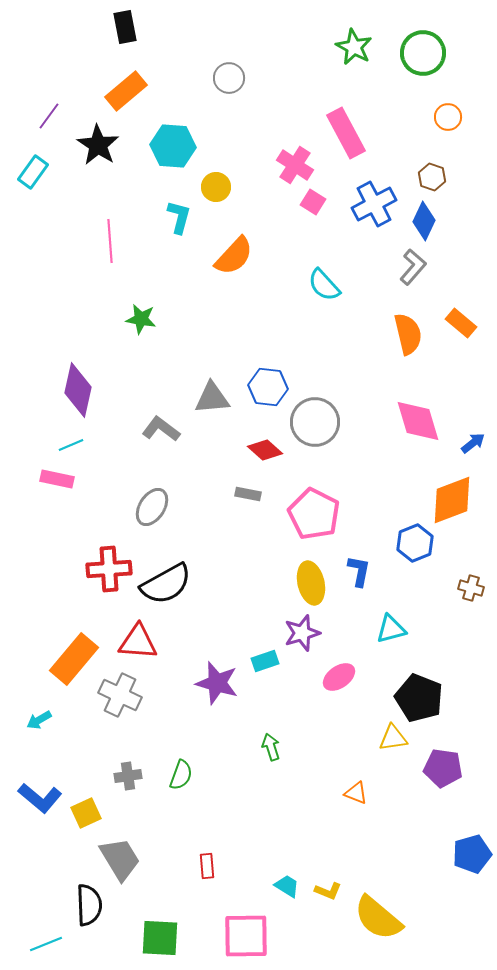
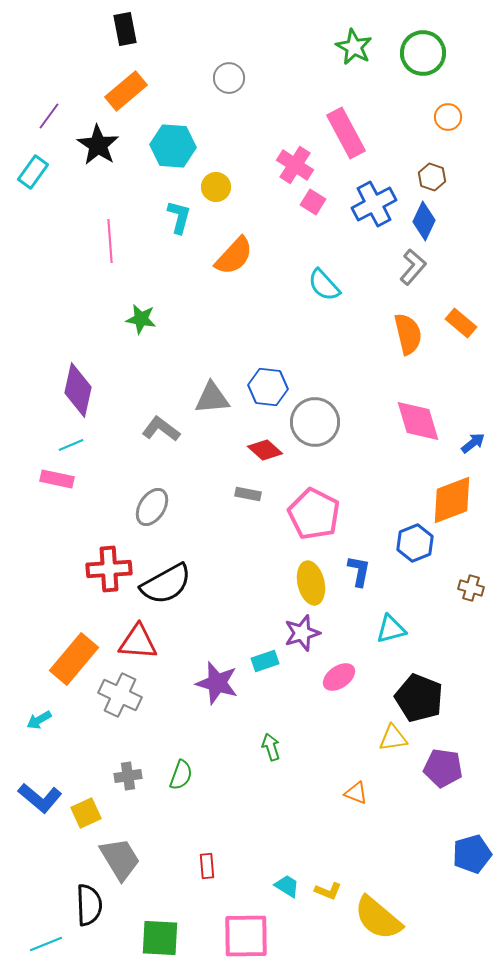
black rectangle at (125, 27): moved 2 px down
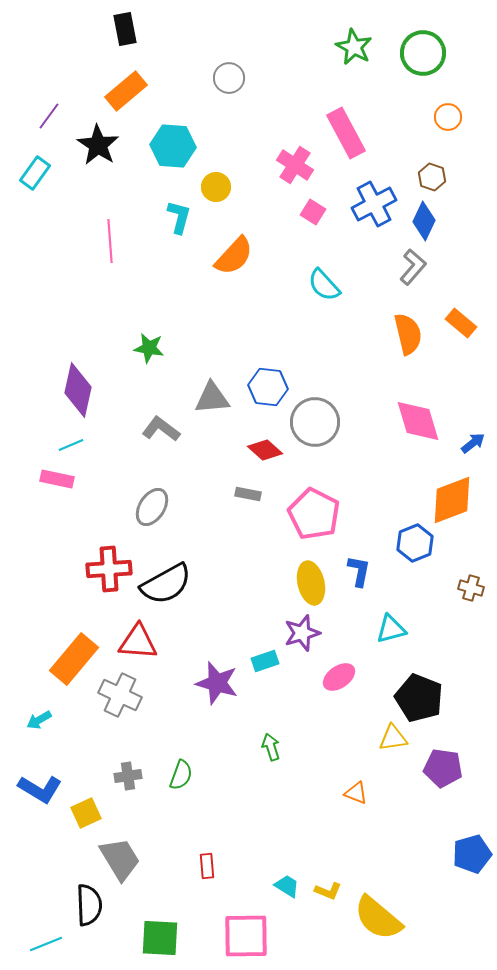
cyan rectangle at (33, 172): moved 2 px right, 1 px down
pink square at (313, 202): moved 10 px down
green star at (141, 319): moved 8 px right, 29 px down
blue L-shape at (40, 798): moved 9 px up; rotated 9 degrees counterclockwise
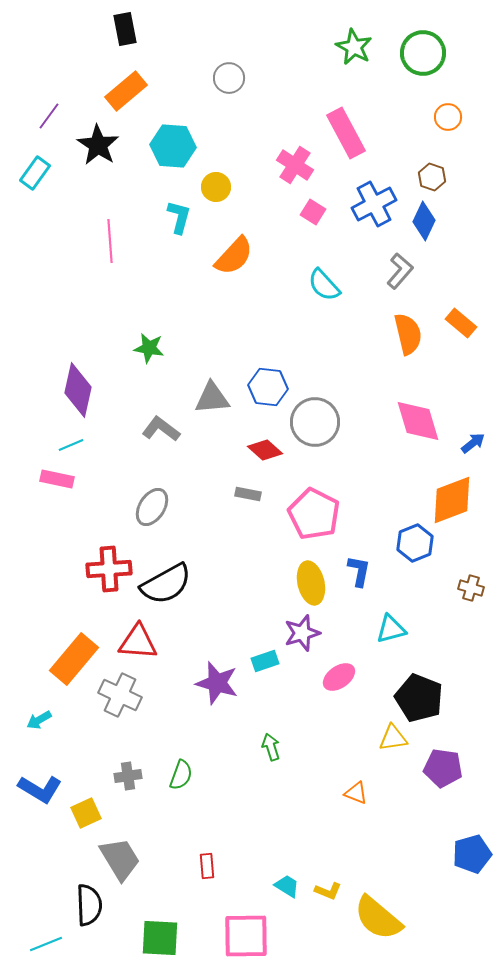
gray L-shape at (413, 267): moved 13 px left, 4 px down
